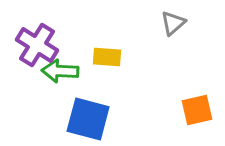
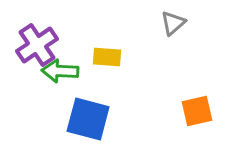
purple cross: rotated 24 degrees clockwise
orange square: moved 1 px down
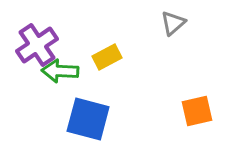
yellow rectangle: rotated 32 degrees counterclockwise
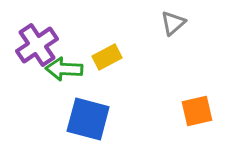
green arrow: moved 4 px right, 2 px up
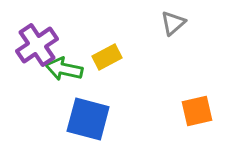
green arrow: rotated 9 degrees clockwise
